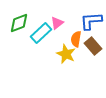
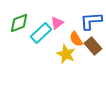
orange semicircle: rotated 42 degrees counterclockwise
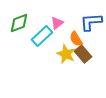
blue L-shape: moved 1 px down
cyan rectangle: moved 1 px right, 3 px down
brown rectangle: moved 10 px left, 8 px down
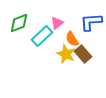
orange semicircle: moved 4 px left
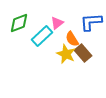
brown rectangle: moved 1 px up
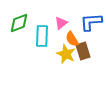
pink triangle: moved 4 px right
cyan rectangle: rotated 45 degrees counterclockwise
brown rectangle: moved 2 px up; rotated 24 degrees clockwise
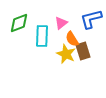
blue L-shape: moved 3 px up; rotated 10 degrees counterclockwise
